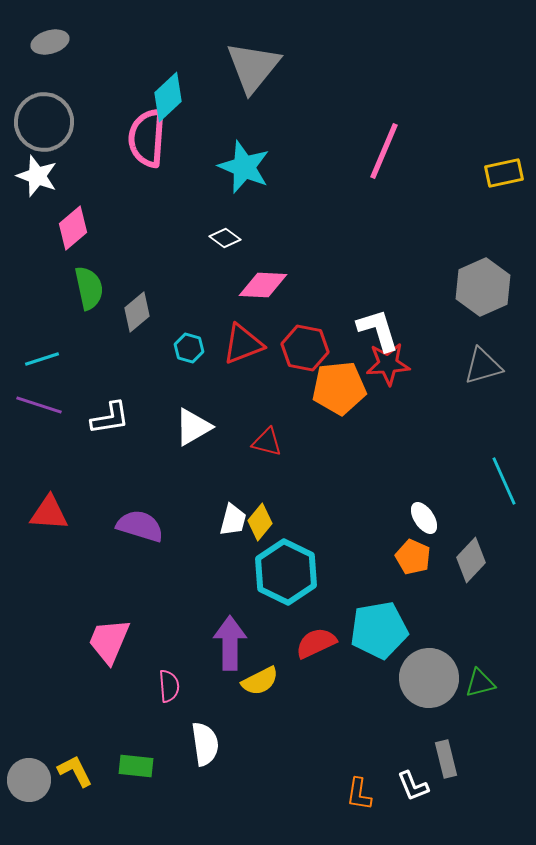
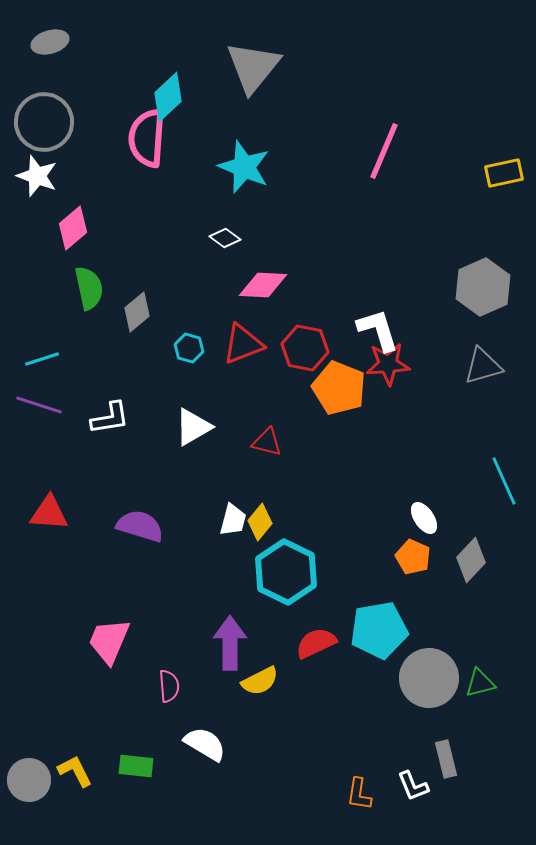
orange pentagon at (339, 388): rotated 28 degrees clockwise
white semicircle at (205, 744): rotated 51 degrees counterclockwise
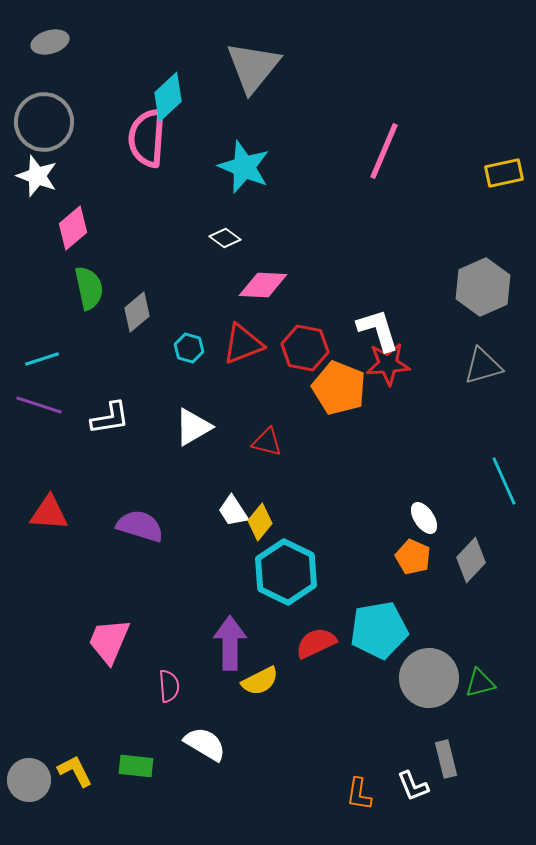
white trapezoid at (233, 520): moved 9 px up; rotated 132 degrees clockwise
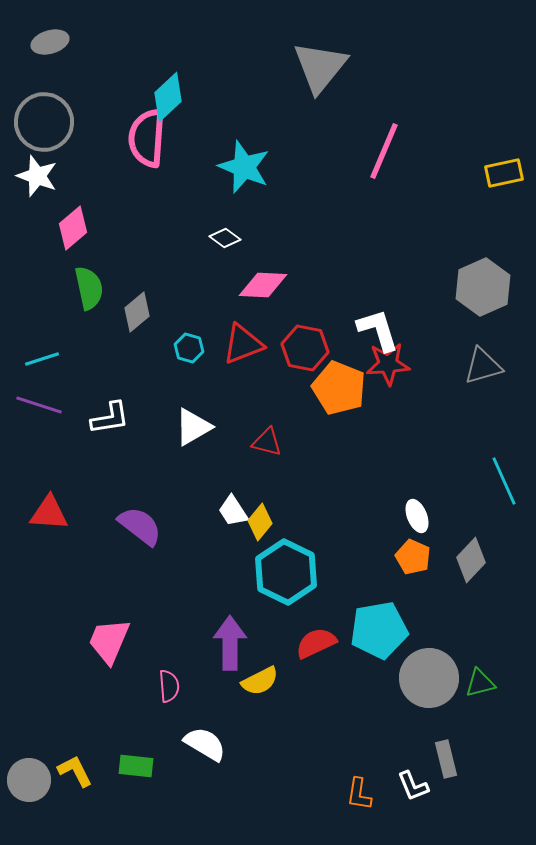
gray triangle at (253, 67): moved 67 px right
white ellipse at (424, 518): moved 7 px left, 2 px up; rotated 12 degrees clockwise
purple semicircle at (140, 526): rotated 21 degrees clockwise
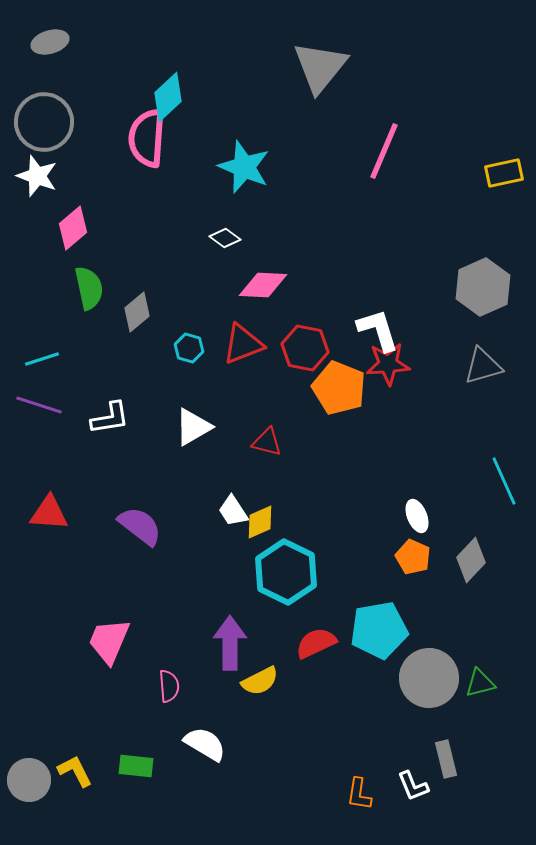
yellow diamond at (260, 522): rotated 27 degrees clockwise
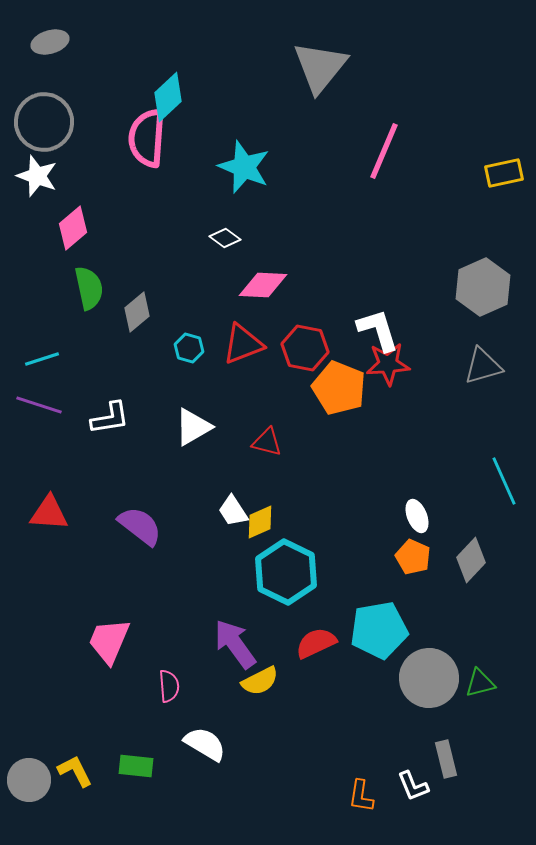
purple arrow at (230, 643): moved 5 px right, 1 px down; rotated 36 degrees counterclockwise
orange L-shape at (359, 794): moved 2 px right, 2 px down
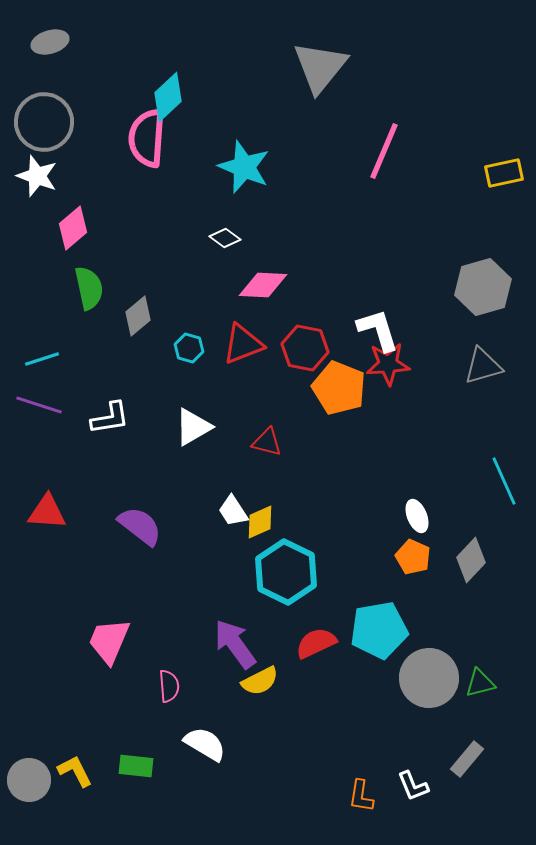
gray hexagon at (483, 287): rotated 8 degrees clockwise
gray diamond at (137, 312): moved 1 px right, 4 px down
red triangle at (49, 513): moved 2 px left, 1 px up
gray rectangle at (446, 759): moved 21 px right; rotated 54 degrees clockwise
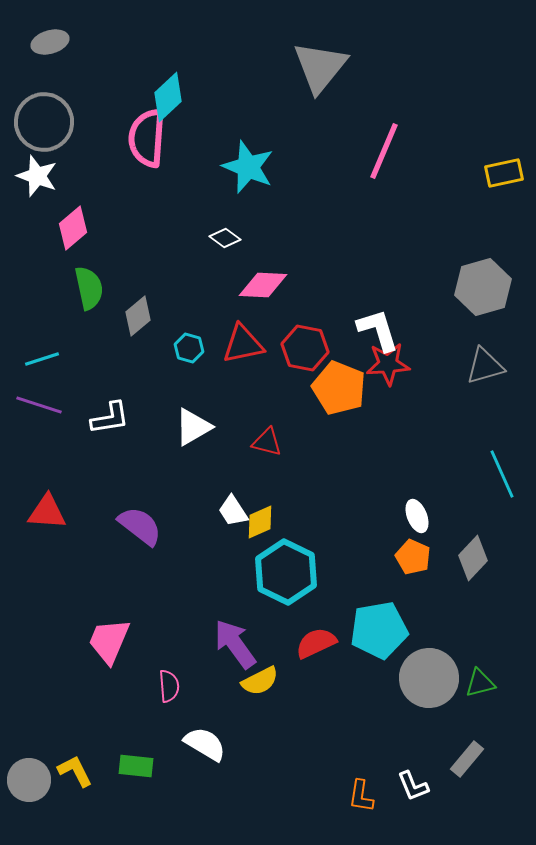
cyan star at (244, 167): moved 4 px right
red triangle at (243, 344): rotated 9 degrees clockwise
gray triangle at (483, 366): moved 2 px right
cyan line at (504, 481): moved 2 px left, 7 px up
gray diamond at (471, 560): moved 2 px right, 2 px up
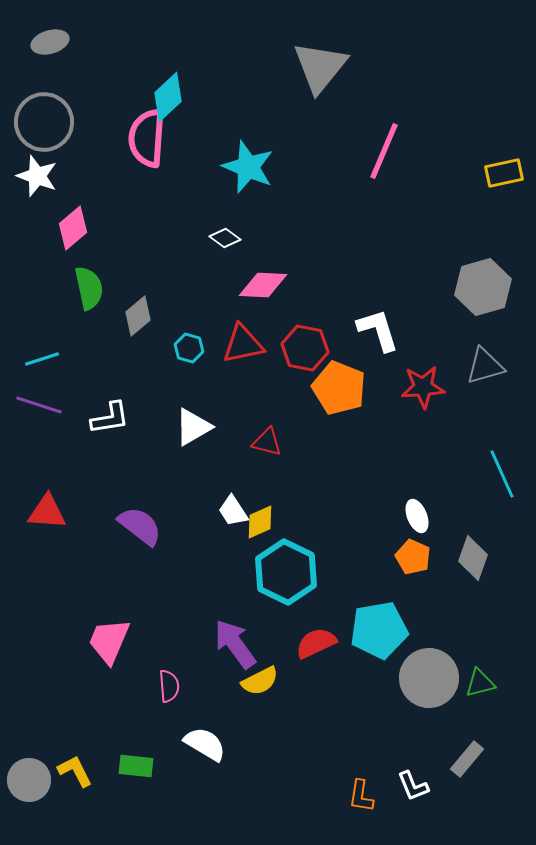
red star at (388, 364): moved 35 px right, 23 px down
gray diamond at (473, 558): rotated 24 degrees counterclockwise
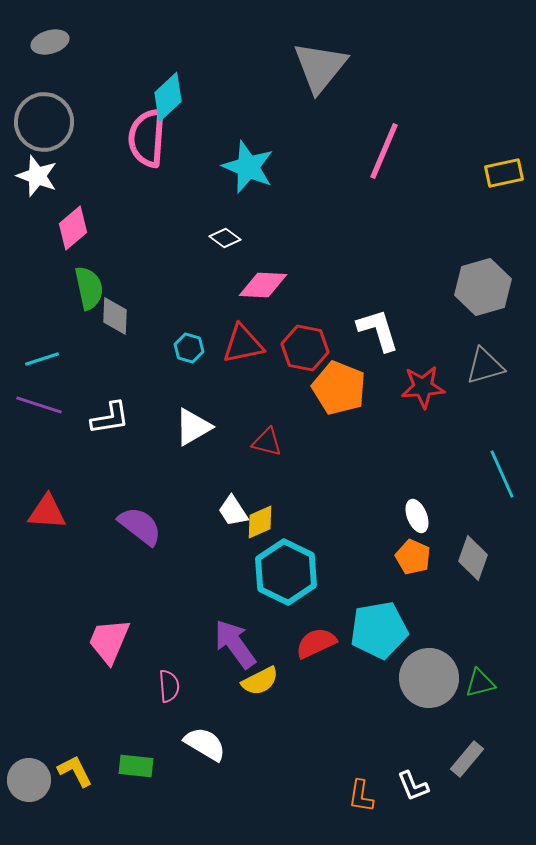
gray diamond at (138, 316): moved 23 px left; rotated 48 degrees counterclockwise
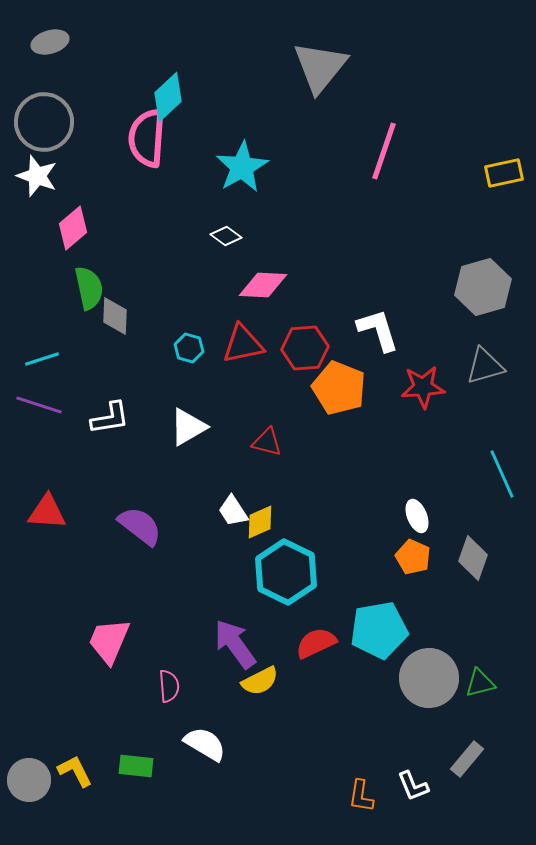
pink line at (384, 151): rotated 4 degrees counterclockwise
cyan star at (248, 167): moved 6 px left; rotated 20 degrees clockwise
white diamond at (225, 238): moved 1 px right, 2 px up
red hexagon at (305, 348): rotated 15 degrees counterclockwise
white triangle at (193, 427): moved 5 px left
